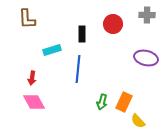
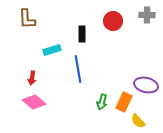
red circle: moved 3 px up
purple ellipse: moved 27 px down
blue line: rotated 16 degrees counterclockwise
pink diamond: rotated 20 degrees counterclockwise
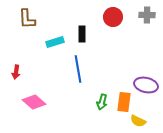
red circle: moved 4 px up
cyan rectangle: moved 3 px right, 8 px up
red arrow: moved 16 px left, 6 px up
orange rectangle: rotated 18 degrees counterclockwise
yellow semicircle: rotated 21 degrees counterclockwise
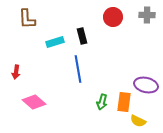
black rectangle: moved 2 px down; rotated 14 degrees counterclockwise
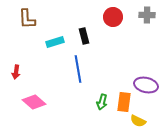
black rectangle: moved 2 px right
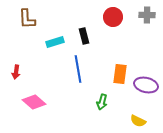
orange rectangle: moved 4 px left, 28 px up
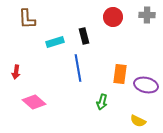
blue line: moved 1 px up
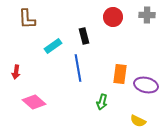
cyan rectangle: moved 2 px left, 4 px down; rotated 18 degrees counterclockwise
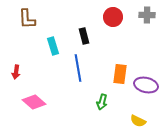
cyan rectangle: rotated 72 degrees counterclockwise
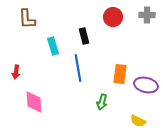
pink diamond: rotated 45 degrees clockwise
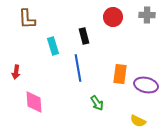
green arrow: moved 5 px left, 1 px down; rotated 49 degrees counterclockwise
